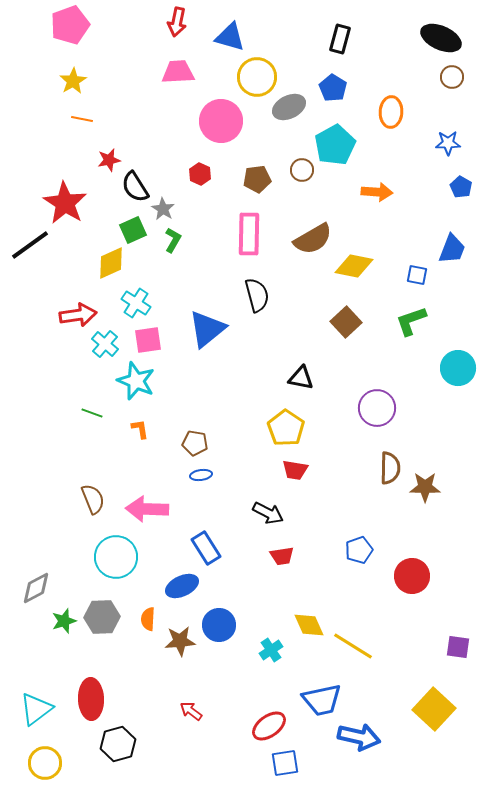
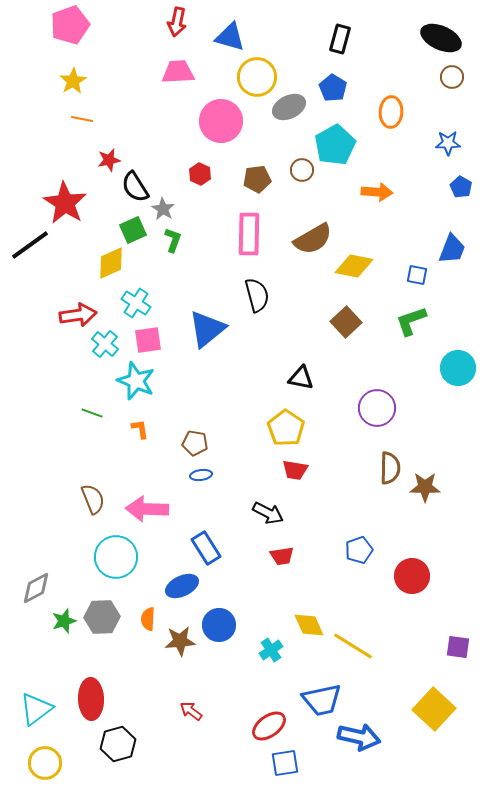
green L-shape at (173, 240): rotated 10 degrees counterclockwise
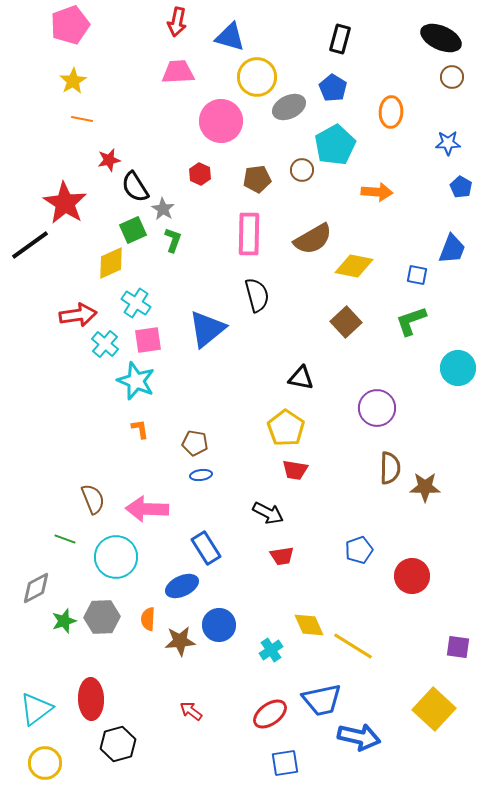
green line at (92, 413): moved 27 px left, 126 px down
red ellipse at (269, 726): moved 1 px right, 12 px up
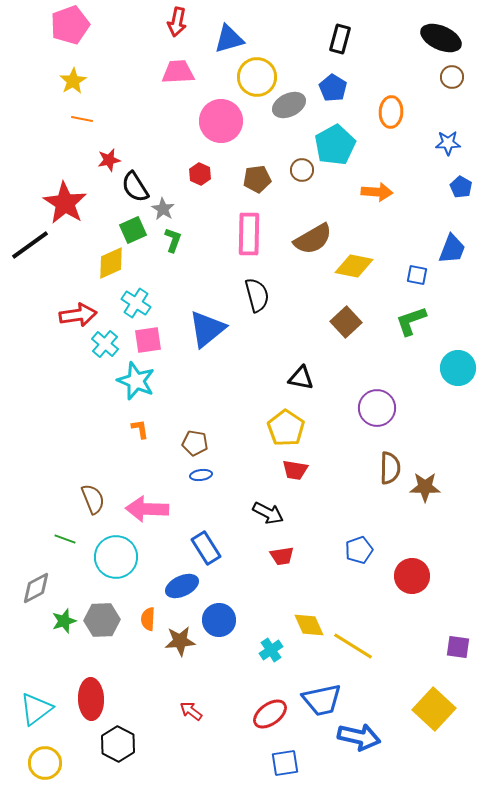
blue triangle at (230, 37): moved 1 px left, 2 px down; rotated 32 degrees counterclockwise
gray ellipse at (289, 107): moved 2 px up
gray hexagon at (102, 617): moved 3 px down
blue circle at (219, 625): moved 5 px up
black hexagon at (118, 744): rotated 16 degrees counterclockwise
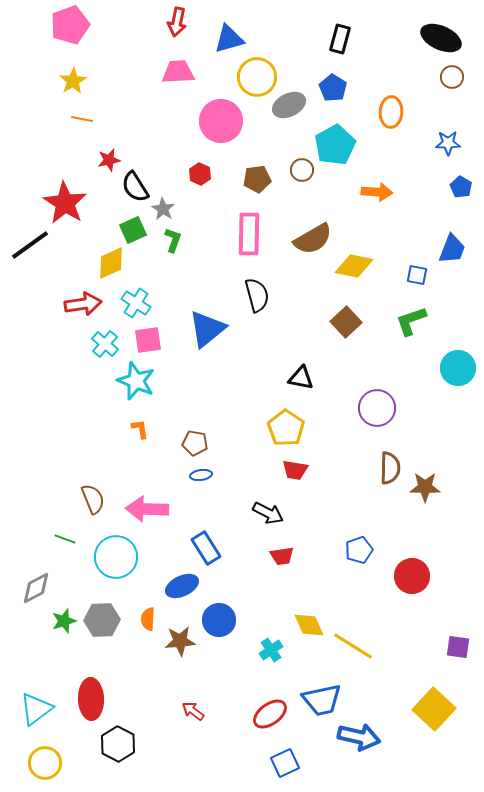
red arrow at (78, 315): moved 5 px right, 11 px up
red arrow at (191, 711): moved 2 px right
blue square at (285, 763): rotated 16 degrees counterclockwise
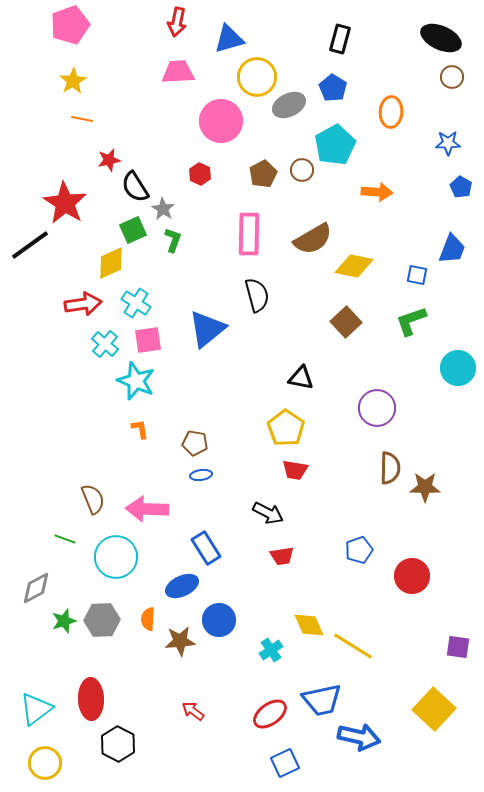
brown pentagon at (257, 179): moved 6 px right, 5 px up; rotated 20 degrees counterclockwise
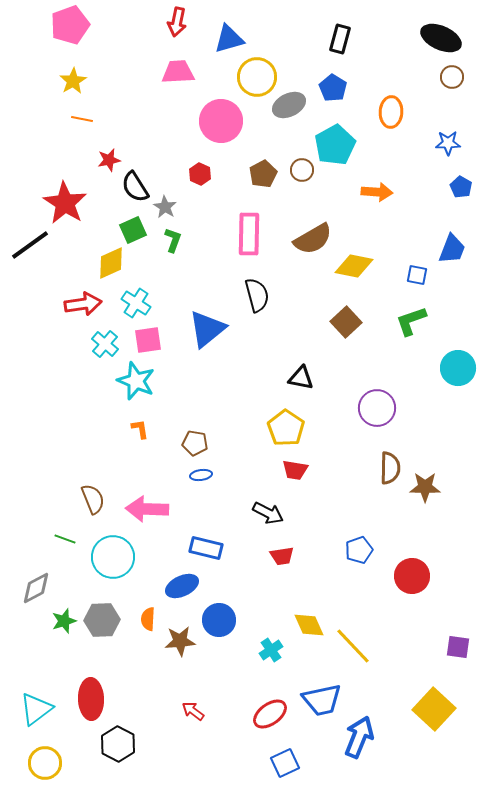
gray star at (163, 209): moved 2 px right, 2 px up
blue rectangle at (206, 548): rotated 44 degrees counterclockwise
cyan circle at (116, 557): moved 3 px left
yellow line at (353, 646): rotated 15 degrees clockwise
blue arrow at (359, 737): rotated 81 degrees counterclockwise
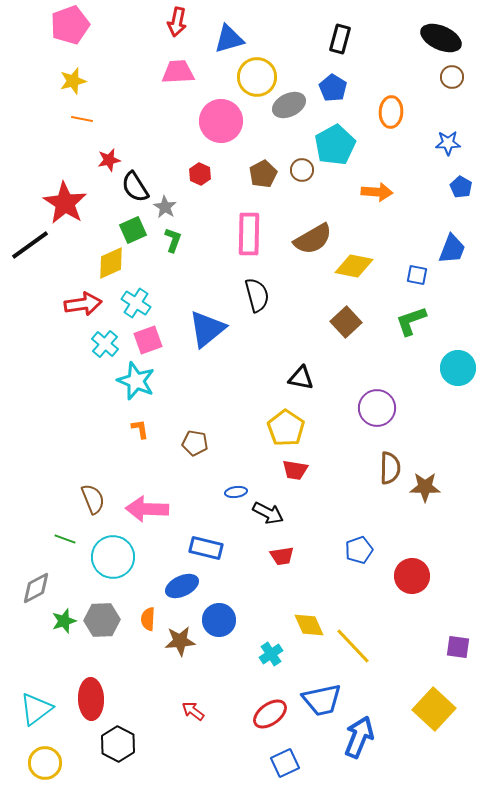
yellow star at (73, 81): rotated 16 degrees clockwise
pink square at (148, 340): rotated 12 degrees counterclockwise
blue ellipse at (201, 475): moved 35 px right, 17 px down
cyan cross at (271, 650): moved 4 px down
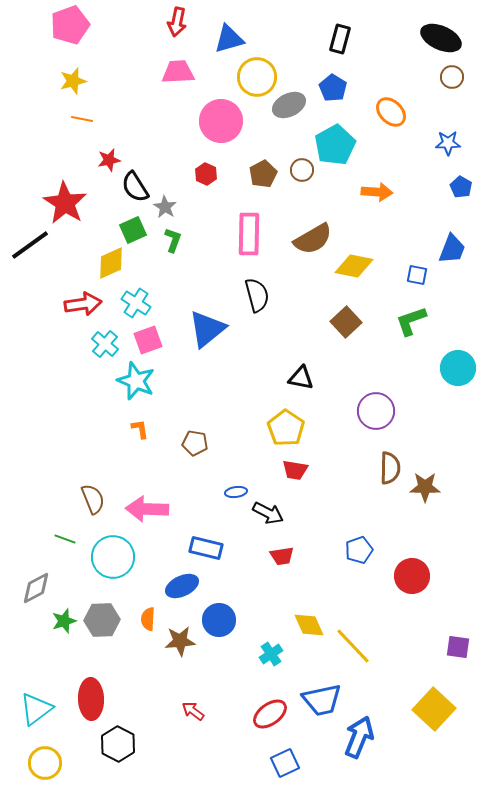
orange ellipse at (391, 112): rotated 48 degrees counterclockwise
red hexagon at (200, 174): moved 6 px right
purple circle at (377, 408): moved 1 px left, 3 px down
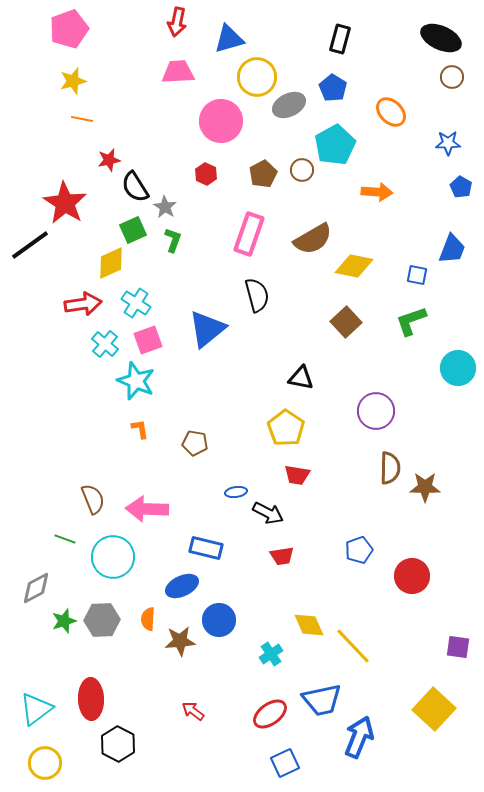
pink pentagon at (70, 25): moved 1 px left, 4 px down
pink rectangle at (249, 234): rotated 18 degrees clockwise
red trapezoid at (295, 470): moved 2 px right, 5 px down
